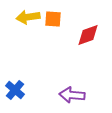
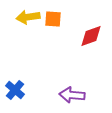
red diamond: moved 3 px right, 1 px down
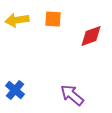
yellow arrow: moved 11 px left, 3 px down
purple arrow: rotated 35 degrees clockwise
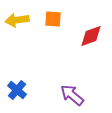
blue cross: moved 2 px right
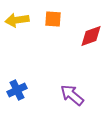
blue cross: rotated 24 degrees clockwise
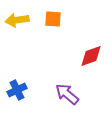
red diamond: moved 20 px down
purple arrow: moved 5 px left, 1 px up
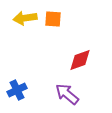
yellow arrow: moved 8 px right, 2 px up
red diamond: moved 11 px left, 4 px down
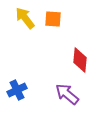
yellow arrow: rotated 60 degrees clockwise
red diamond: rotated 65 degrees counterclockwise
